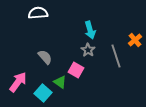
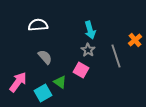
white semicircle: moved 12 px down
pink square: moved 5 px right
cyan square: rotated 18 degrees clockwise
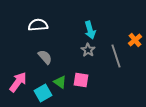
pink square: moved 10 px down; rotated 21 degrees counterclockwise
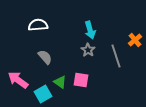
pink arrow: moved 2 px up; rotated 90 degrees counterclockwise
cyan square: moved 1 px down
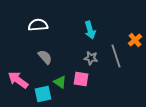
gray star: moved 3 px right, 8 px down; rotated 24 degrees counterclockwise
pink square: moved 1 px up
cyan square: rotated 18 degrees clockwise
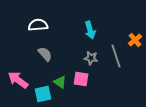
gray semicircle: moved 3 px up
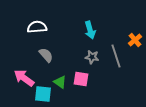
white semicircle: moved 1 px left, 2 px down
gray semicircle: moved 1 px right, 1 px down
gray star: moved 1 px right, 1 px up
pink arrow: moved 6 px right, 2 px up
cyan square: rotated 18 degrees clockwise
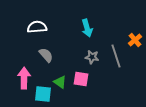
cyan arrow: moved 3 px left, 2 px up
pink arrow: rotated 55 degrees clockwise
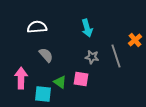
pink arrow: moved 3 px left
